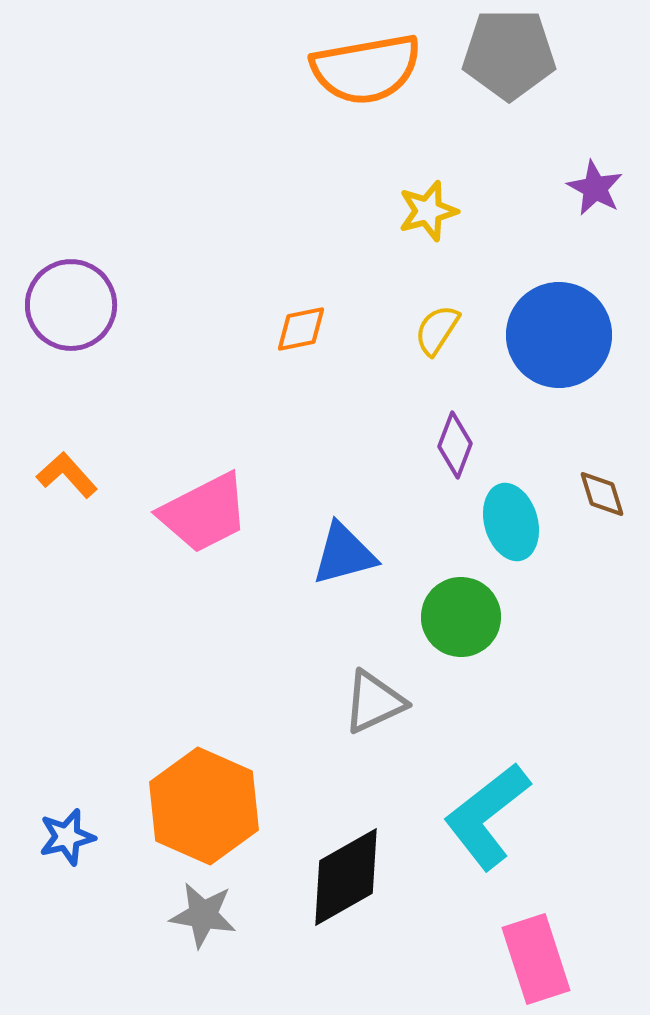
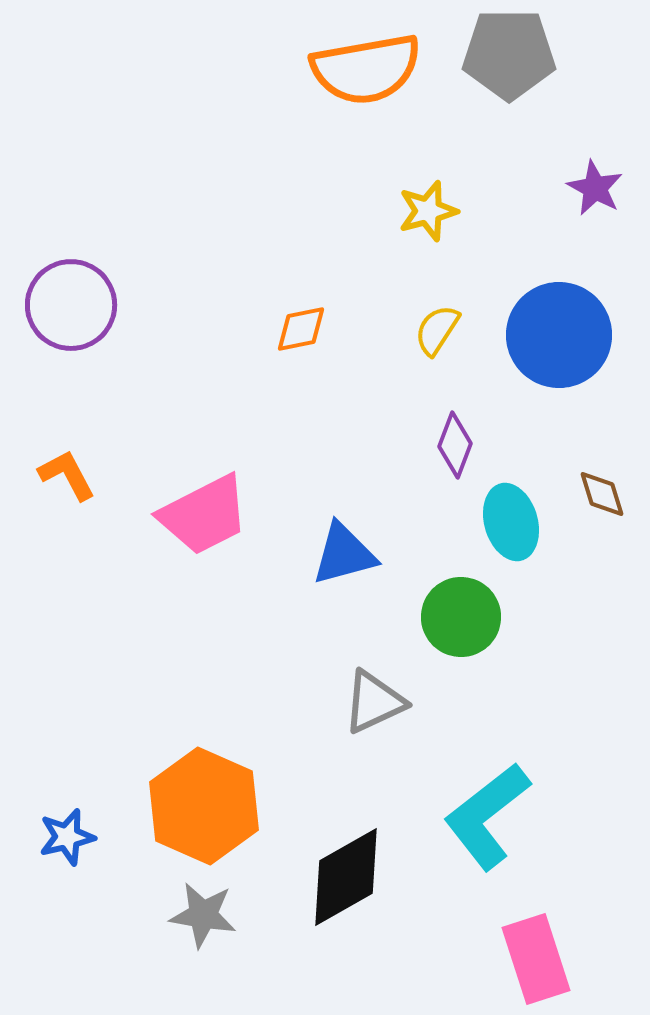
orange L-shape: rotated 14 degrees clockwise
pink trapezoid: moved 2 px down
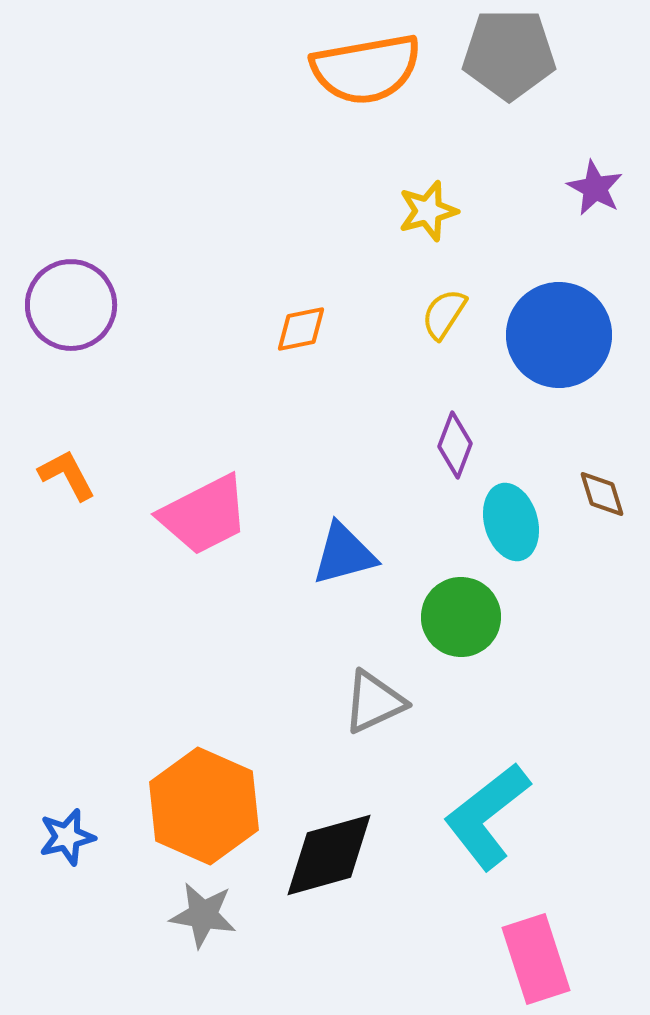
yellow semicircle: moved 7 px right, 16 px up
black diamond: moved 17 px left, 22 px up; rotated 14 degrees clockwise
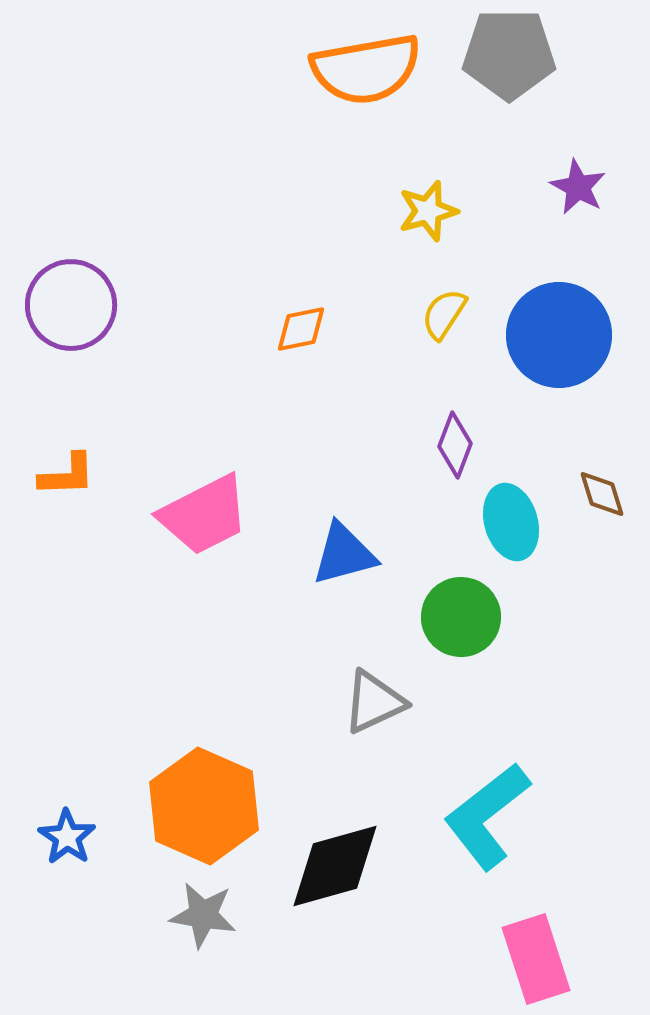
purple star: moved 17 px left, 1 px up
orange L-shape: rotated 116 degrees clockwise
blue star: rotated 24 degrees counterclockwise
black diamond: moved 6 px right, 11 px down
